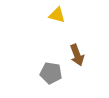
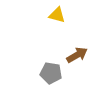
brown arrow: rotated 100 degrees counterclockwise
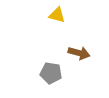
brown arrow: moved 2 px right, 2 px up; rotated 45 degrees clockwise
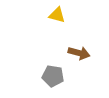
gray pentagon: moved 2 px right, 3 px down
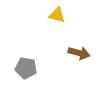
gray pentagon: moved 27 px left, 8 px up
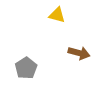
gray pentagon: rotated 30 degrees clockwise
